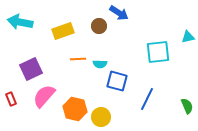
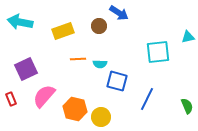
purple square: moved 5 px left
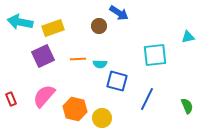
yellow rectangle: moved 10 px left, 3 px up
cyan square: moved 3 px left, 3 px down
purple square: moved 17 px right, 13 px up
yellow circle: moved 1 px right, 1 px down
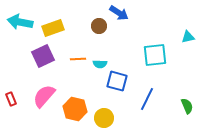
yellow circle: moved 2 px right
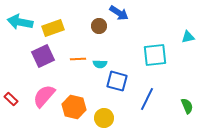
red rectangle: rotated 24 degrees counterclockwise
orange hexagon: moved 1 px left, 2 px up
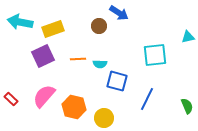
yellow rectangle: moved 1 px down
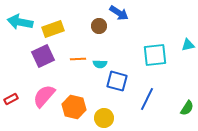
cyan triangle: moved 8 px down
red rectangle: rotated 72 degrees counterclockwise
green semicircle: moved 2 px down; rotated 56 degrees clockwise
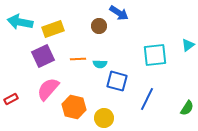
cyan triangle: rotated 24 degrees counterclockwise
pink semicircle: moved 4 px right, 7 px up
